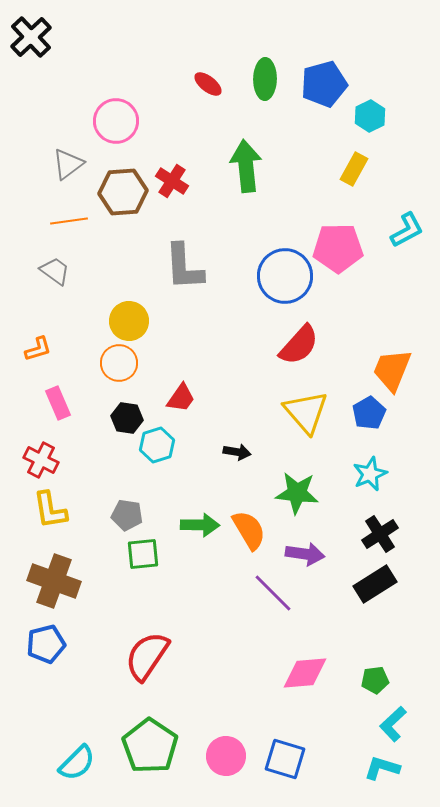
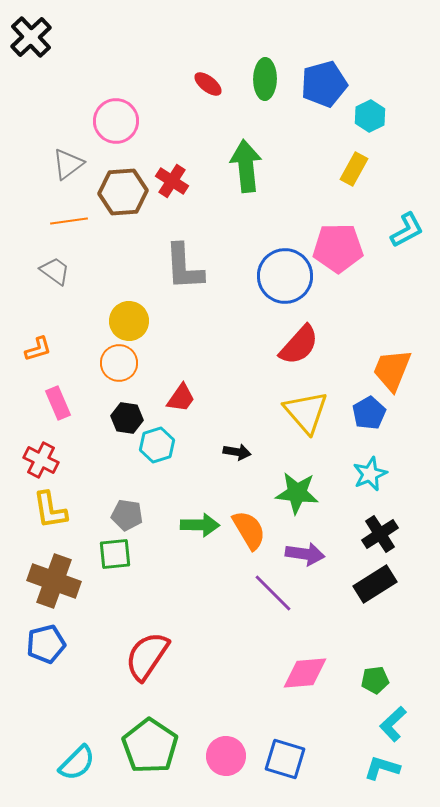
green square at (143, 554): moved 28 px left
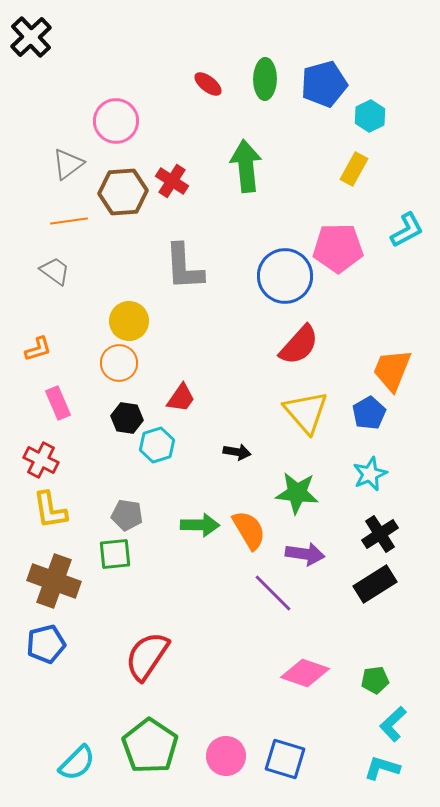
pink diamond at (305, 673): rotated 24 degrees clockwise
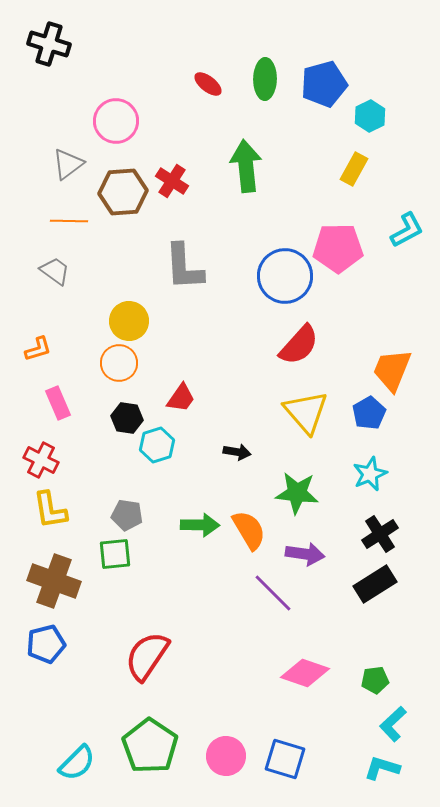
black cross at (31, 37): moved 18 px right, 7 px down; rotated 30 degrees counterclockwise
orange line at (69, 221): rotated 9 degrees clockwise
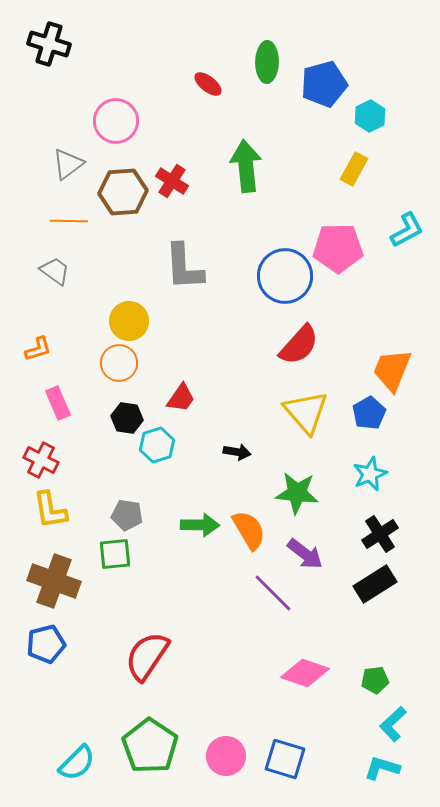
green ellipse at (265, 79): moved 2 px right, 17 px up
purple arrow at (305, 554): rotated 30 degrees clockwise
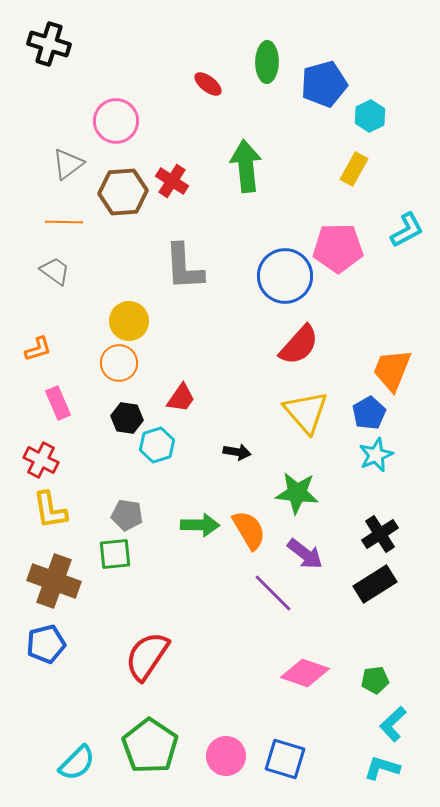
orange line at (69, 221): moved 5 px left, 1 px down
cyan star at (370, 474): moved 6 px right, 19 px up
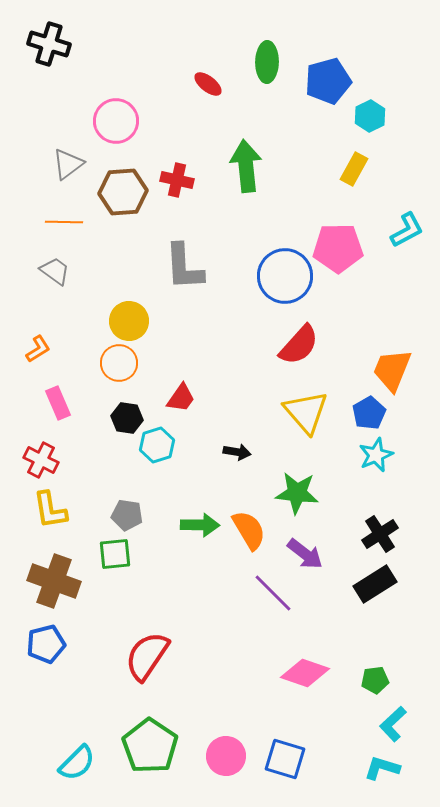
blue pentagon at (324, 84): moved 4 px right, 3 px up
red cross at (172, 181): moved 5 px right, 1 px up; rotated 20 degrees counterclockwise
orange L-shape at (38, 349): rotated 16 degrees counterclockwise
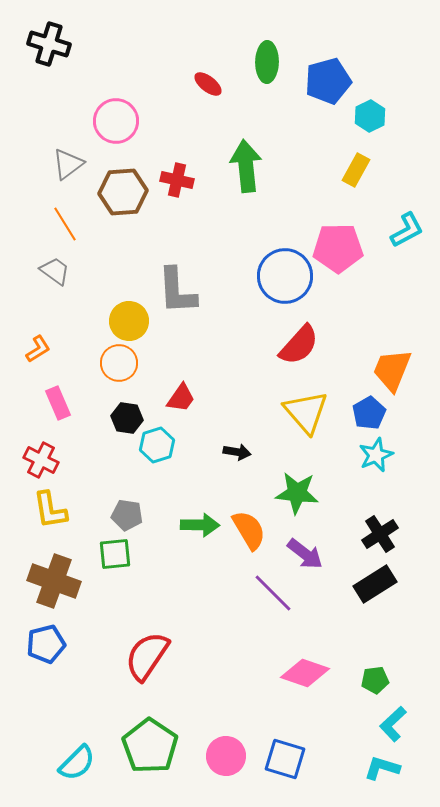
yellow rectangle at (354, 169): moved 2 px right, 1 px down
orange line at (64, 222): moved 1 px right, 2 px down; rotated 57 degrees clockwise
gray L-shape at (184, 267): moved 7 px left, 24 px down
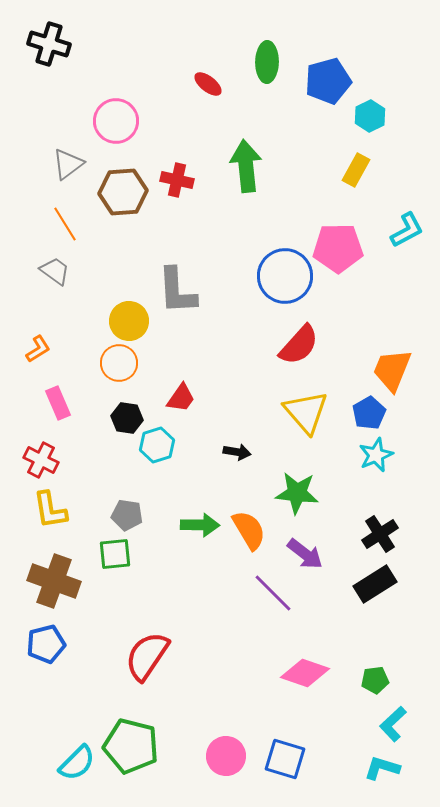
green pentagon at (150, 746): moved 19 px left; rotated 20 degrees counterclockwise
